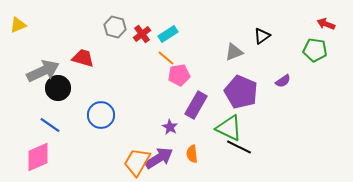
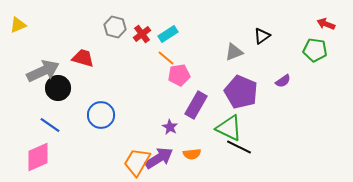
orange semicircle: rotated 90 degrees counterclockwise
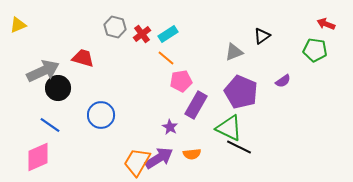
pink pentagon: moved 2 px right, 6 px down
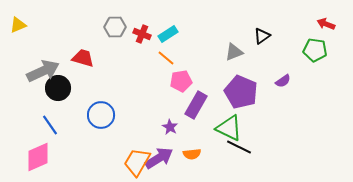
gray hexagon: rotated 15 degrees counterclockwise
red cross: rotated 30 degrees counterclockwise
blue line: rotated 20 degrees clockwise
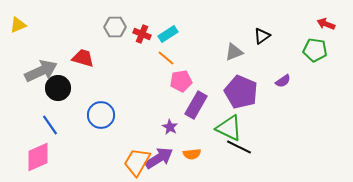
gray arrow: moved 2 px left
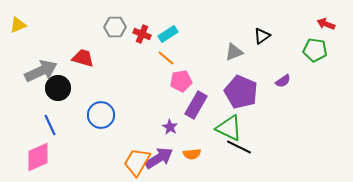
blue line: rotated 10 degrees clockwise
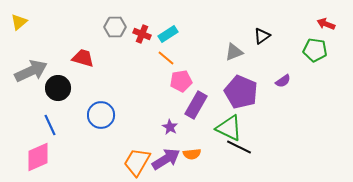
yellow triangle: moved 1 px right, 3 px up; rotated 18 degrees counterclockwise
gray arrow: moved 10 px left
purple arrow: moved 7 px right, 1 px down
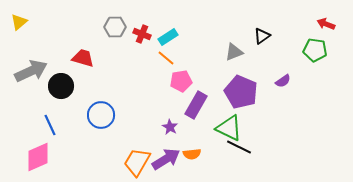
cyan rectangle: moved 3 px down
black circle: moved 3 px right, 2 px up
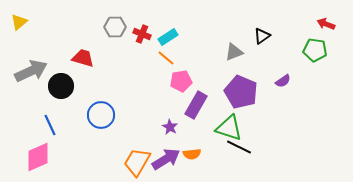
green triangle: rotated 8 degrees counterclockwise
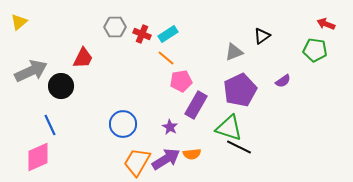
cyan rectangle: moved 3 px up
red trapezoid: rotated 100 degrees clockwise
purple pentagon: moved 1 px left, 2 px up; rotated 24 degrees clockwise
blue circle: moved 22 px right, 9 px down
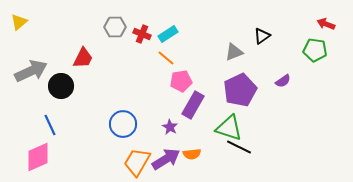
purple rectangle: moved 3 px left
